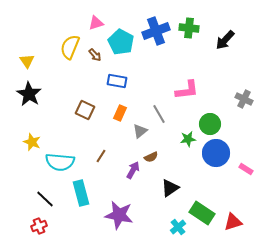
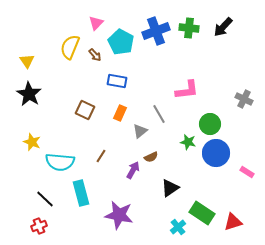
pink triangle: rotated 28 degrees counterclockwise
black arrow: moved 2 px left, 13 px up
green star: moved 3 px down; rotated 21 degrees clockwise
pink rectangle: moved 1 px right, 3 px down
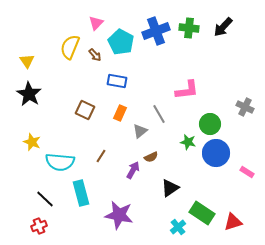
gray cross: moved 1 px right, 8 px down
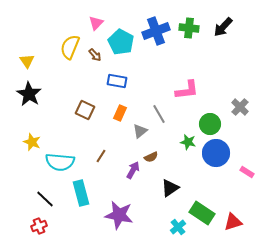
gray cross: moved 5 px left; rotated 18 degrees clockwise
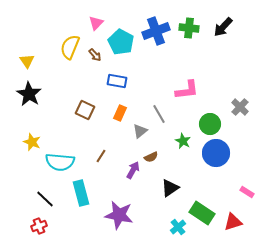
green star: moved 5 px left, 1 px up; rotated 14 degrees clockwise
pink rectangle: moved 20 px down
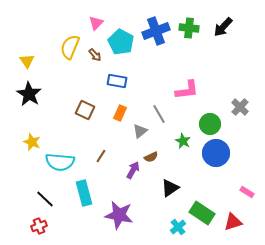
cyan rectangle: moved 3 px right
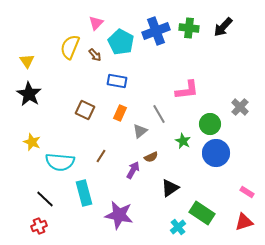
red triangle: moved 11 px right
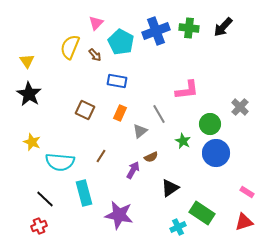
cyan cross: rotated 14 degrees clockwise
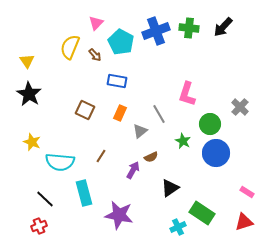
pink L-shape: moved 4 px down; rotated 115 degrees clockwise
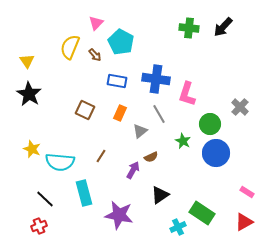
blue cross: moved 48 px down; rotated 28 degrees clockwise
yellow star: moved 7 px down
black triangle: moved 10 px left, 7 px down
red triangle: rotated 12 degrees counterclockwise
